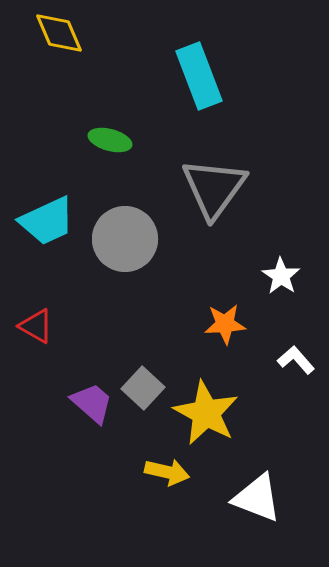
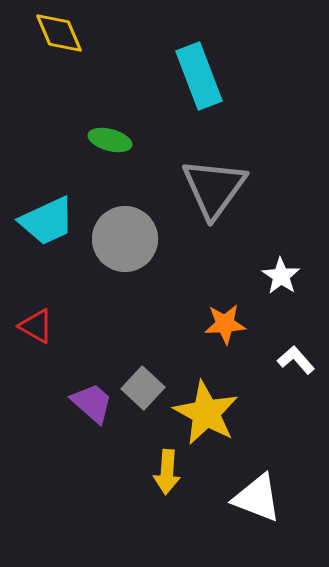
yellow arrow: rotated 81 degrees clockwise
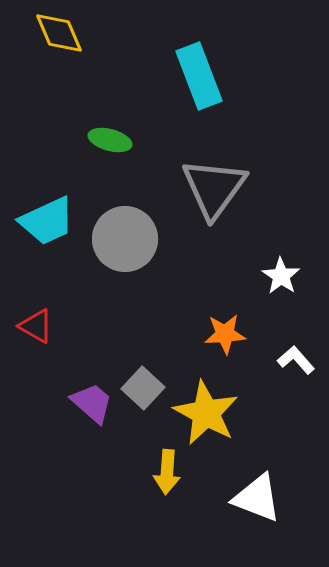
orange star: moved 10 px down
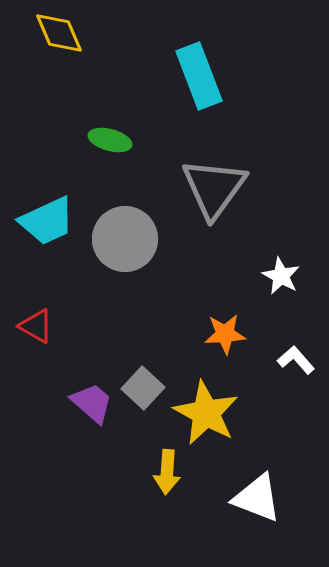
white star: rotated 6 degrees counterclockwise
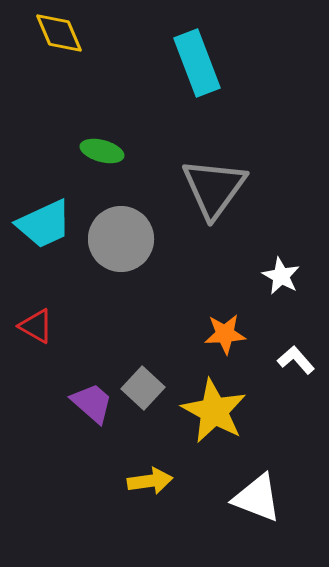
cyan rectangle: moved 2 px left, 13 px up
green ellipse: moved 8 px left, 11 px down
cyan trapezoid: moved 3 px left, 3 px down
gray circle: moved 4 px left
yellow star: moved 8 px right, 2 px up
yellow arrow: moved 17 px left, 9 px down; rotated 102 degrees counterclockwise
